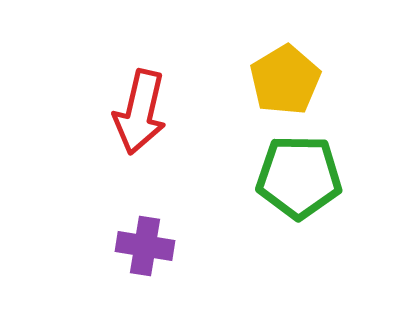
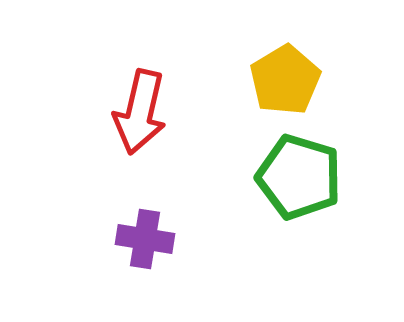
green pentagon: rotated 16 degrees clockwise
purple cross: moved 7 px up
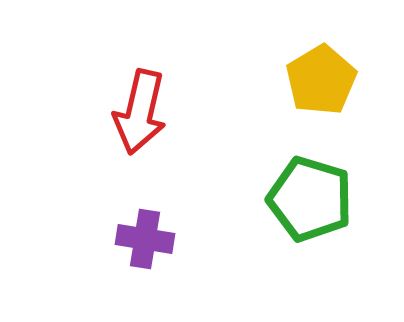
yellow pentagon: moved 36 px right
green pentagon: moved 11 px right, 22 px down
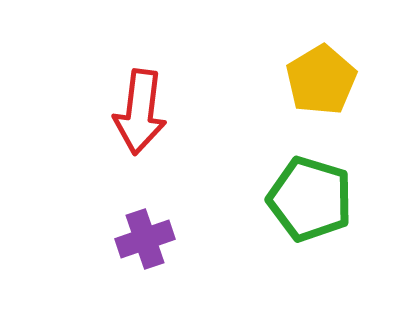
red arrow: rotated 6 degrees counterclockwise
purple cross: rotated 28 degrees counterclockwise
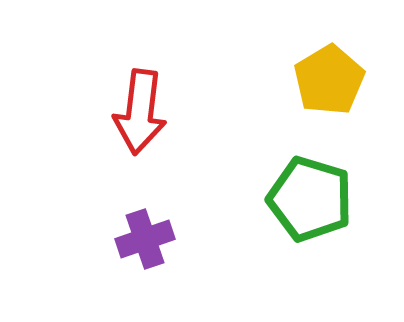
yellow pentagon: moved 8 px right
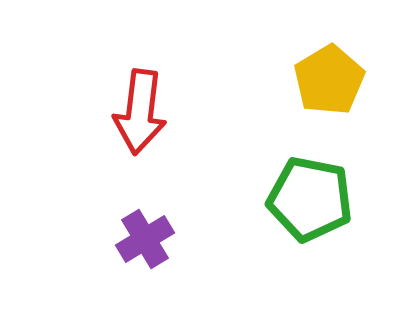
green pentagon: rotated 6 degrees counterclockwise
purple cross: rotated 12 degrees counterclockwise
